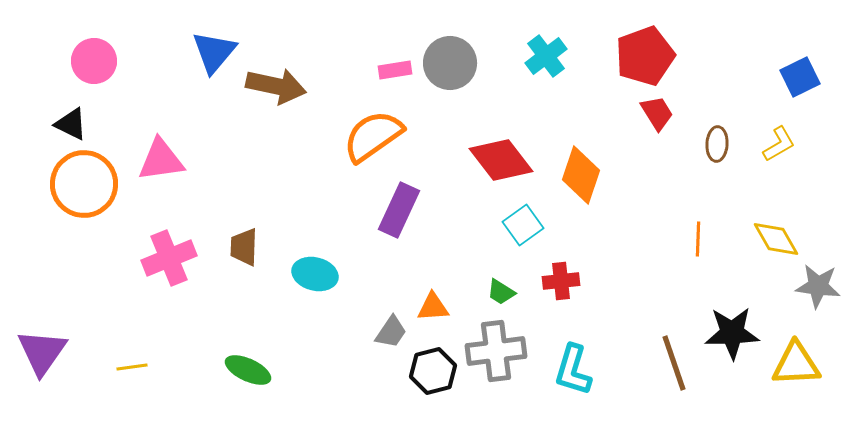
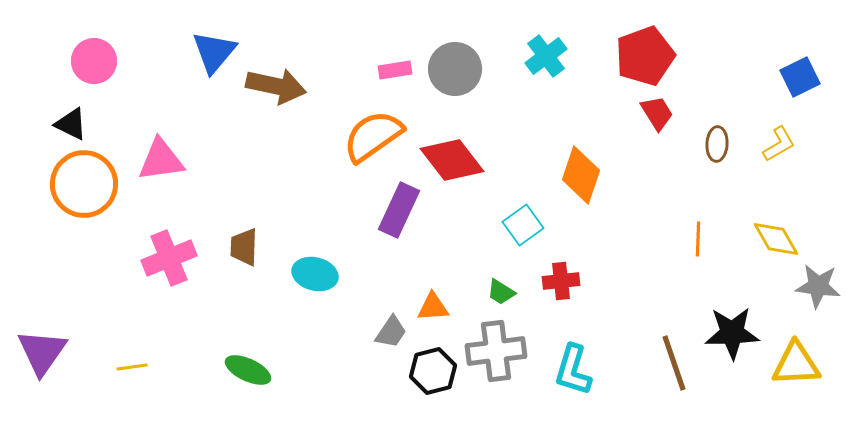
gray circle: moved 5 px right, 6 px down
red diamond: moved 49 px left
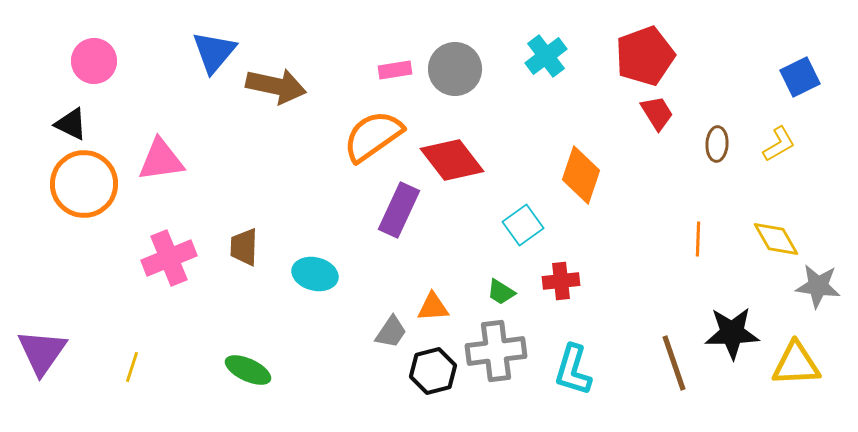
yellow line: rotated 64 degrees counterclockwise
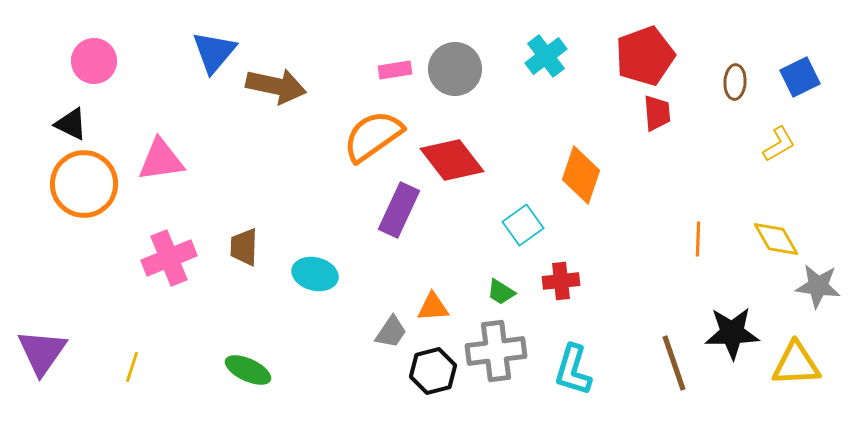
red trapezoid: rotated 27 degrees clockwise
brown ellipse: moved 18 px right, 62 px up
